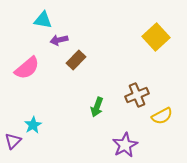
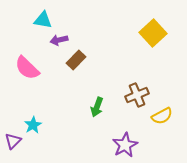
yellow square: moved 3 px left, 4 px up
pink semicircle: rotated 84 degrees clockwise
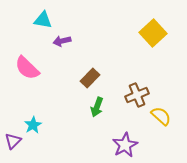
purple arrow: moved 3 px right, 1 px down
brown rectangle: moved 14 px right, 18 px down
yellow semicircle: moved 1 px left; rotated 110 degrees counterclockwise
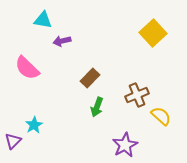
cyan star: moved 1 px right
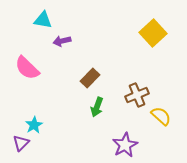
purple triangle: moved 8 px right, 2 px down
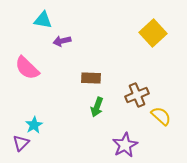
brown rectangle: moved 1 px right; rotated 48 degrees clockwise
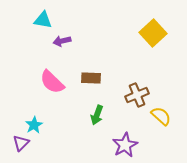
pink semicircle: moved 25 px right, 14 px down
green arrow: moved 8 px down
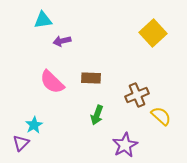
cyan triangle: rotated 18 degrees counterclockwise
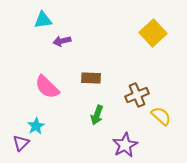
pink semicircle: moved 5 px left, 5 px down
cyan star: moved 2 px right, 1 px down
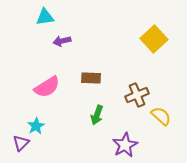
cyan triangle: moved 2 px right, 3 px up
yellow square: moved 1 px right, 6 px down
pink semicircle: rotated 76 degrees counterclockwise
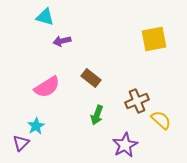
cyan triangle: rotated 24 degrees clockwise
yellow square: rotated 32 degrees clockwise
brown rectangle: rotated 36 degrees clockwise
brown cross: moved 6 px down
yellow semicircle: moved 4 px down
